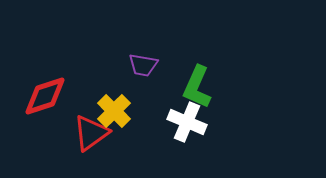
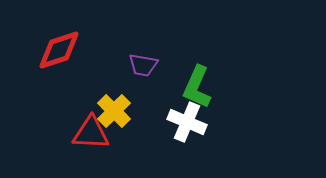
red diamond: moved 14 px right, 46 px up
red triangle: rotated 39 degrees clockwise
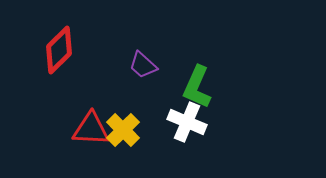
red diamond: rotated 27 degrees counterclockwise
purple trapezoid: rotated 32 degrees clockwise
yellow cross: moved 9 px right, 19 px down
red triangle: moved 4 px up
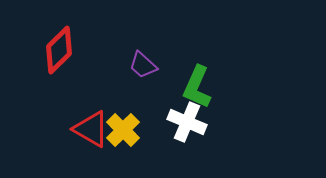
red triangle: rotated 27 degrees clockwise
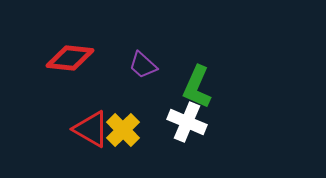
red diamond: moved 11 px right, 8 px down; rotated 51 degrees clockwise
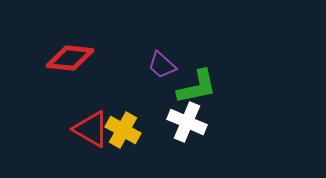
purple trapezoid: moved 19 px right
green L-shape: rotated 126 degrees counterclockwise
yellow cross: rotated 16 degrees counterclockwise
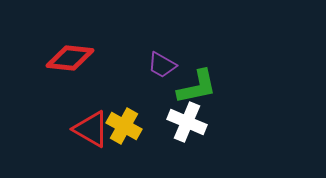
purple trapezoid: rotated 12 degrees counterclockwise
yellow cross: moved 1 px right, 4 px up
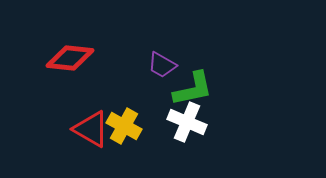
green L-shape: moved 4 px left, 2 px down
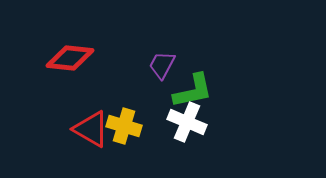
purple trapezoid: rotated 88 degrees clockwise
green L-shape: moved 2 px down
yellow cross: rotated 12 degrees counterclockwise
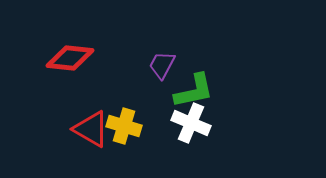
green L-shape: moved 1 px right
white cross: moved 4 px right, 1 px down
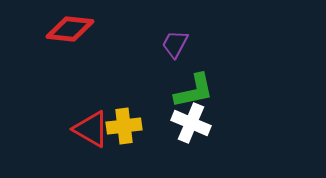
red diamond: moved 29 px up
purple trapezoid: moved 13 px right, 21 px up
yellow cross: rotated 24 degrees counterclockwise
